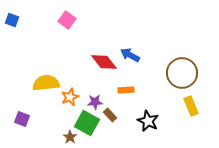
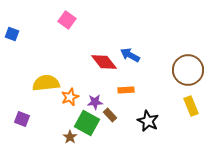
blue square: moved 14 px down
brown circle: moved 6 px right, 3 px up
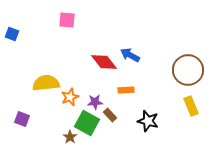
pink square: rotated 30 degrees counterclockwise
black star: rotated 10 degrees counterclockwise
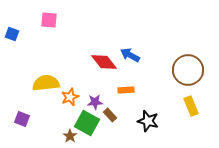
pink square: moved 18 px left
brown star: moved 1 px up
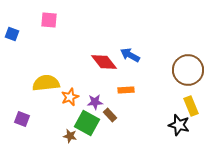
black star: moved 31 px right, 4 px down
brown star: rotated 24 degrees counterclockwise
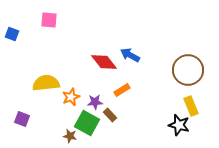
orange rectangle: moved 4 px left; rotated 28 degrees counterclockwise
orange star: moved 1 px right
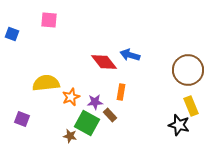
blue arrow: rotated 12 degrees counterclockwise
orange rectangle: moved 1 px left, 2 px down; rotated 49 degrees counterclockwise
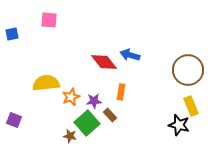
blue square: rotated 32 degrees counterclockwise
purple star: moved 1 px left, 1 px up
purple square: moved 8 px left, 1 px down
green square: rotated 20 degrees clockwise
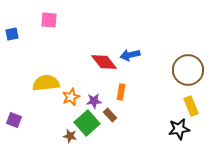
blue arrow: rotated 30 degrees counterclockwise
black star: moved 4 px down; rotated 25 degrees counterclockwise
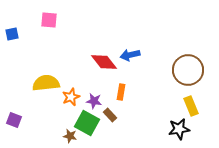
purple star: rotated 14 degrees clockwise
green square: rotated 20 degrees counterclockwise
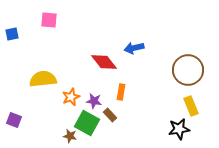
blue arrow: moved 4 px right, 7 px up
yellow semicircle: moved 3 px left, 4 px up
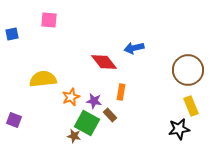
brown star: moved 4 px right
